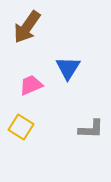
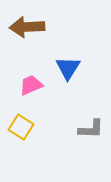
brown arrow: rotated 52 degrees clockwise
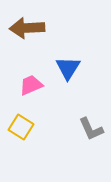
brown arrow: moved 1 px down
gray L-shape: rotated 64 degrees clockwise
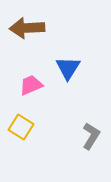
gray L-shape: moved 7 px down; rotated 124 degrees counterclockwise
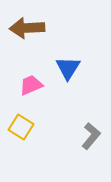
gray L-shape: rotated 8 degrees clockwise
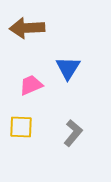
yellow square: rotated 30 degrees counterclockwise
gray L-shape: moved 18 px left, 3 px up
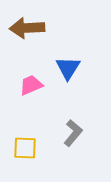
yellow square: moved 4 px right, 21 px down
